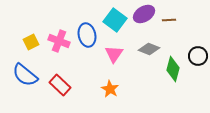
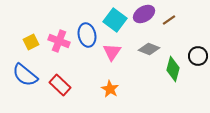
brown line: rotated 32 degrees counterclockwise
pink triangle: moved 2 px left, 2 px up
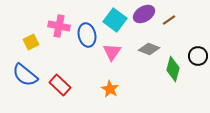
pink cross: moved 15 px up; rotated 10 degrees counterclockwise
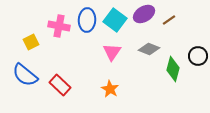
blue ellipse: moved 15 px up; rotated 15 degrees clockwise
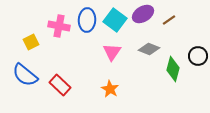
purple ellipse: moved 1 px left
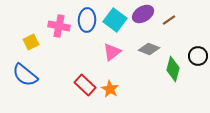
pink triangle: rotated 18 degrees clockwise
red rectangle: moved 25 px right
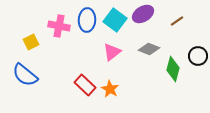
brown line: moved 8 px right, 1 px down
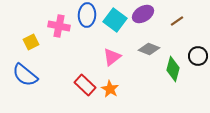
blue ellipse: moved 5 px up
pink triangle: moved 5 px down
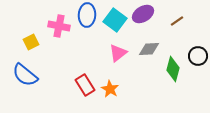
gray diamond: rotated 25 degrees counterclockwise
pink triangle: moved 6 px right, 4 px up
red rectangle: rotated 15 degrees clockwise
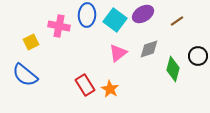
gray diamond: rotated 15 degrees counterclockwise
